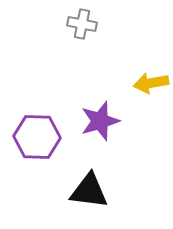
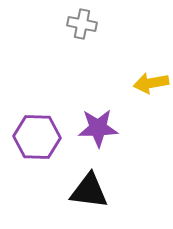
purple star: moved 2 px left, 7 px down; rotated 15 degrees clockwise
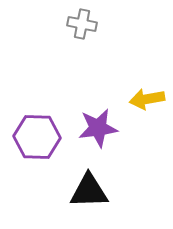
yellow arrow: moved 4 px left, 16 px down
purple star: rotated 6 degrees counterclockwise
black triangle: rotated 9 degrees counterclockwise
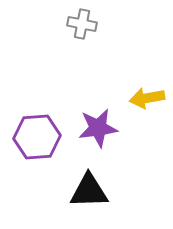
yellow arrow: moved 1 px up
purple hexagon: rotated 6 degrees counterclockwise
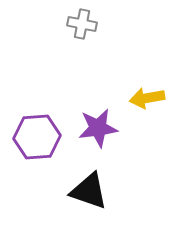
black triangle: rotated 21 degrees clockwise
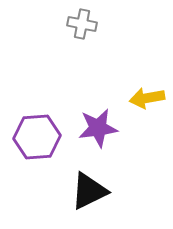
black triangle: rotated 45 degrees counterclockwise
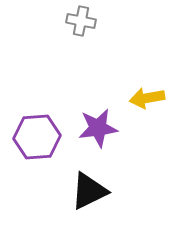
gray cross: moved 1 px left, 3 px up
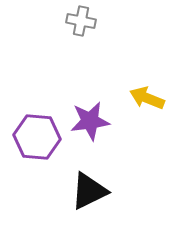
yellow arrow: rotated 32 degrees clockwise
purple star: moved 8 px left, 7 px up
purple hexagon: rotated 9 degrees clockwise
